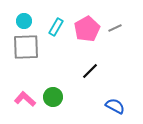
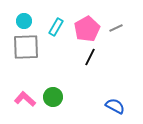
gray line: moved 1 px right
black line: moved 14 px up; rotated 18 degrees counterclockwise
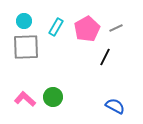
black line: moved 15 px right
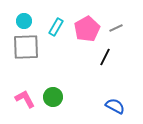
pink L-shape: rotated 20 degrees clockwise
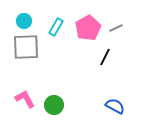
pink pentagon: moved 1 px right, 1 px up
green circle: moved 1 px right, 8 px down
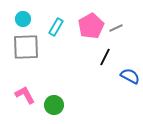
cyan circle: moved 1 px left, 2 px up
pink pentagon: moved 3 px right, 2 px up
pink L-shape: moved 4 px up
blue semicircle: moved 15 px right, 30 px up
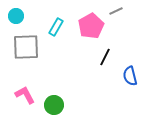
cyan circle: moved 7 px left, 3 px up
gray line: moved 17 px up
blue semicircle: rotated 132 degrees counterclockwise
